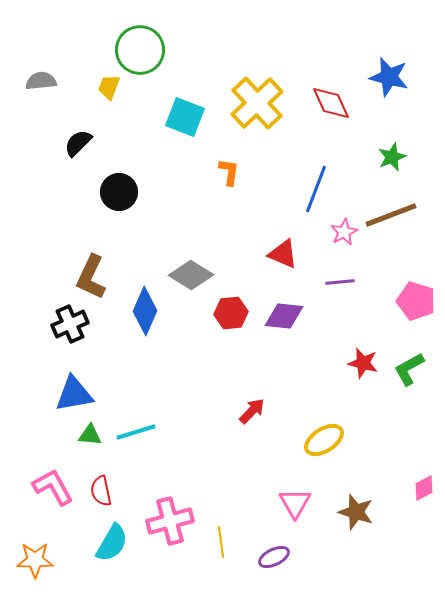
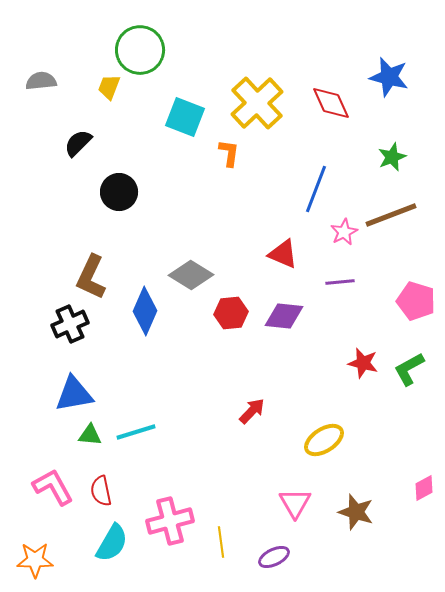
orange L-shape: moved 19 px up
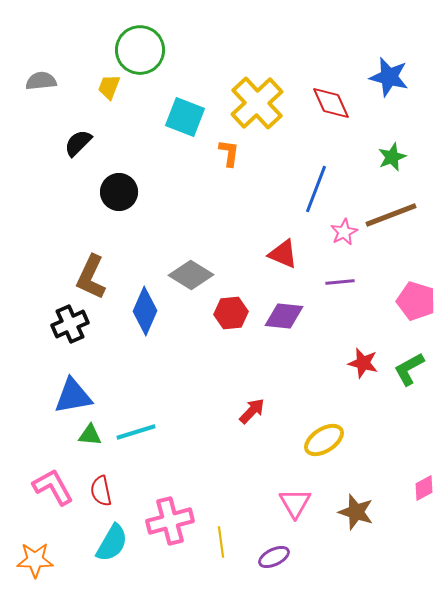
blue triangle: moved 1 px left, 2 px down
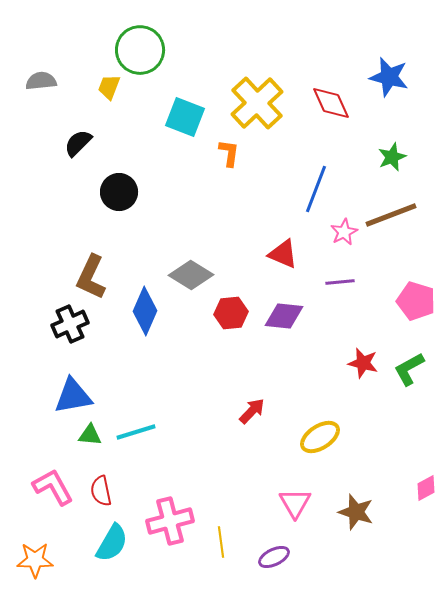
yellow ellipse: moved 4 px left, 3 px up
pink diamond: moved 2 px right
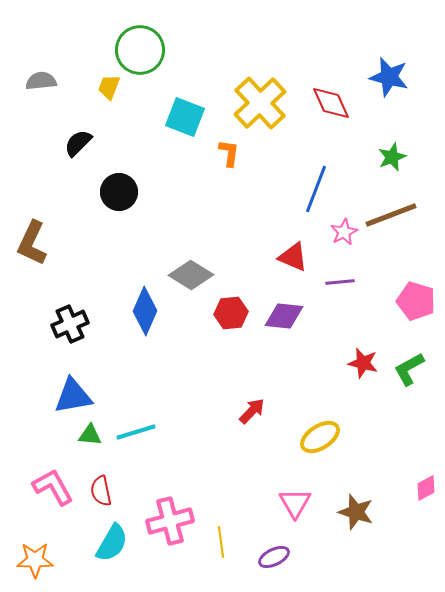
yellow cross: moved 3 px right
red triangle: moved 10 px right, 3 px down
brown L-shape: moved 59 px left, 34 px up
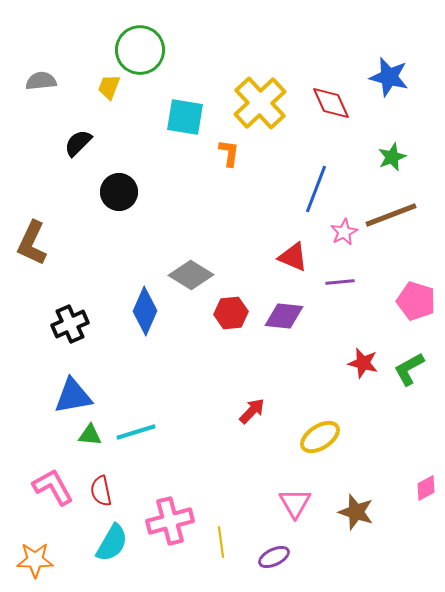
cyan square: rotated 12 degrees counterclockwise
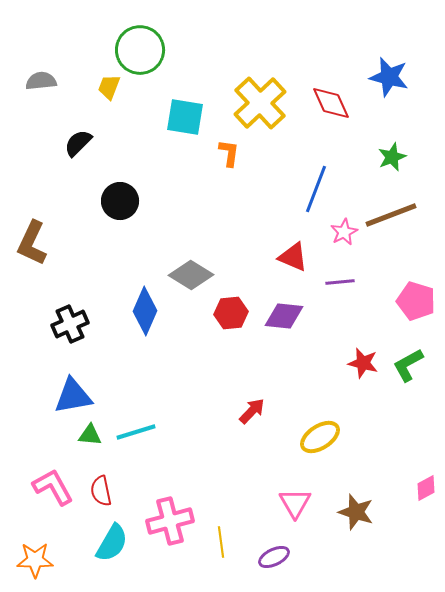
black circle: moved 1 px right, 9 px down
green L-shape: moved 1 px left, 4 px up
